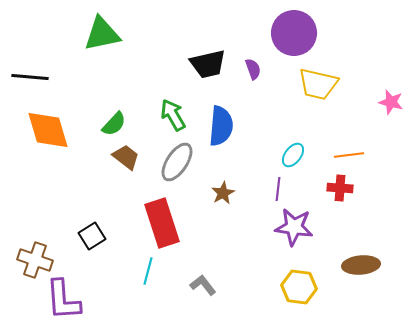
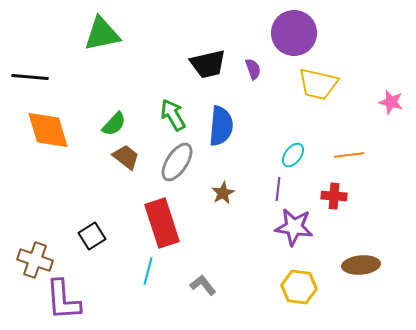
red cross: moved 6 px left, 8 px down
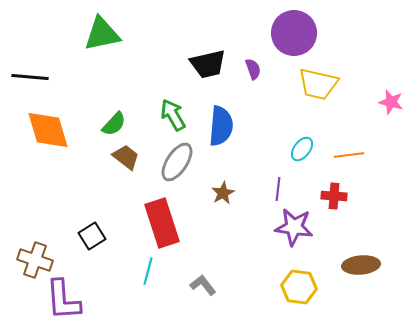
cyan ellipse: moved 9 px right, 6 px up
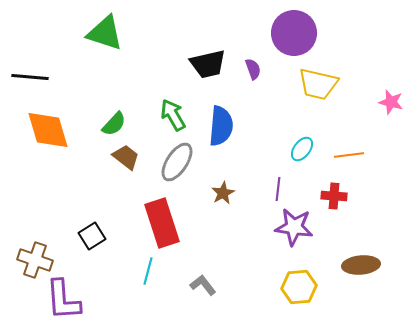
green triangle: moved 3 px right, 1 px up; rotated 30 degrees clockwise
yellow hexagon: rotated 12 degrees counterclockwise
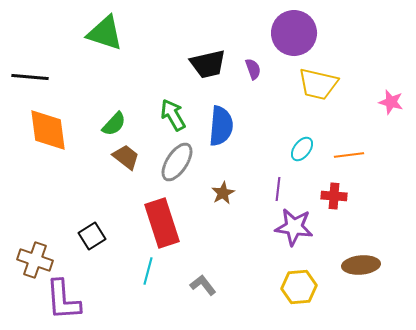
orange diamond: rotated 9 degrees clockwise
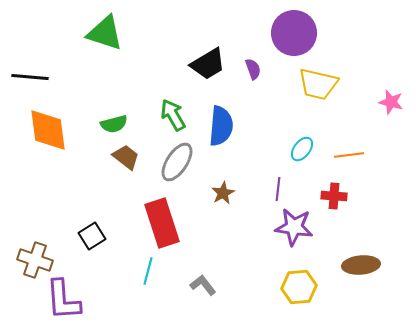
black trapezoid: rotated 18 degrees counterclockwise
green semicircle: rotated 32 degrees clockwise
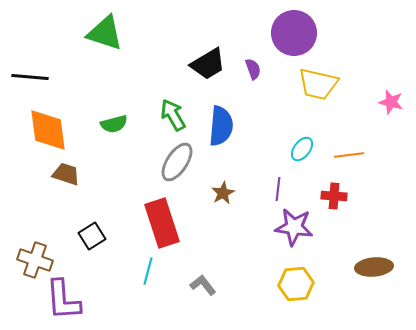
brown trapezoid: moved 60 px left, 17 px down; rotated 20 degrees counterclockwise
brown ellipse: moved 13 px right, 2 px down
yellow hexagon: moved 3 px left, 3 px up
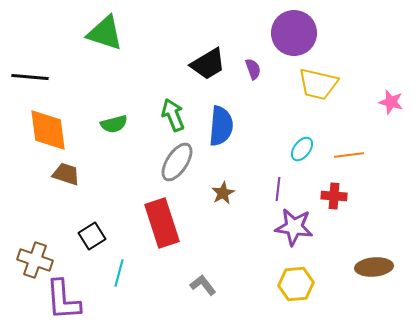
green arrow: rotated 8 degrees clockwise
cyan line: moved 29 px left, 2 px down
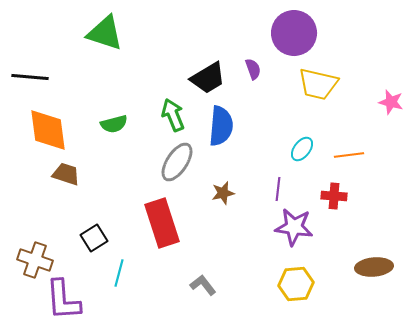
black trapezoid: moved 14 px down
brown star: rotated 15 degrees clockwise
black square: moved 2 px right, 2 px down
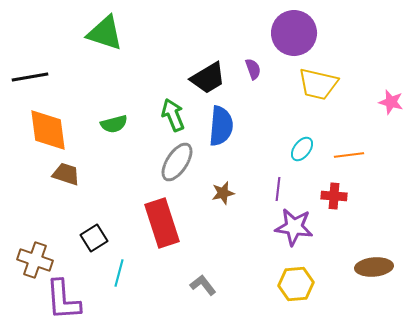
black line: rotated 15 degrees counterclockwise
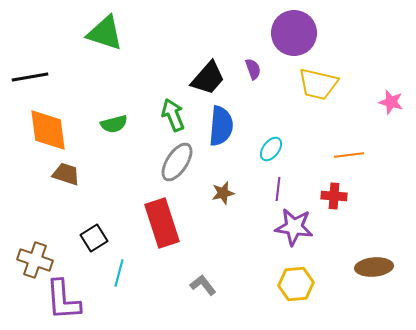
black trapezoid: rotated 18 degrees counterclockwise
cyan ellipse: moved 31 px left
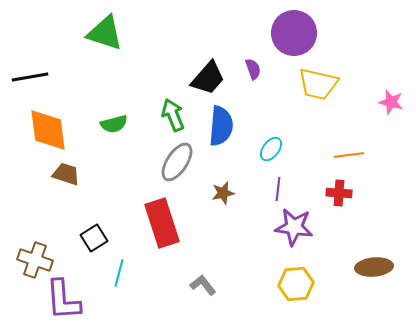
red cross: moved 5 px right, 3 px up
